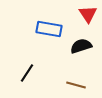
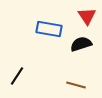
red triangle: moved 1 px left, 2 px down
black semicircle: moved 2 px up
black line: moved 10 px left, 3 px down
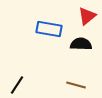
red triangle: rotated 24 degrees clockwise
black semicircle: rotated 20 degrees clockwise
black line: moved 9 px down
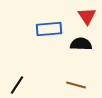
red triangle: rotated 24 degrees counterclockwise
blue rectangle: rotated 15 degrees counterclockwise
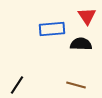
blue rectangle: moved 3 px right
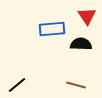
black line: rotated 18 degrees clockwise
